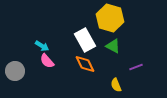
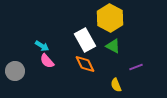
yellow hexagon: rotated 12 degrees clockwise
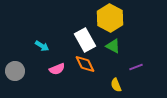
pink semicircle: moved 10 px right, 8 px down; rotated 70 degrees counterclockwise
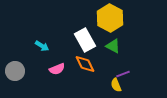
purple line: moved 13 px left, 7 px down
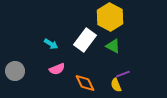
yellow hexagon: moved 1 px up
white rectangle: rotated 65 degrees clockwise
cyan arrow: moved 9 px right, 2 px up
orange diamond: moved 19 px down
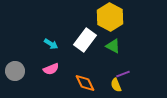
pink semicircle: moved 6 px left
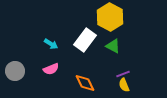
yellow semicircle: moved 8 px right
